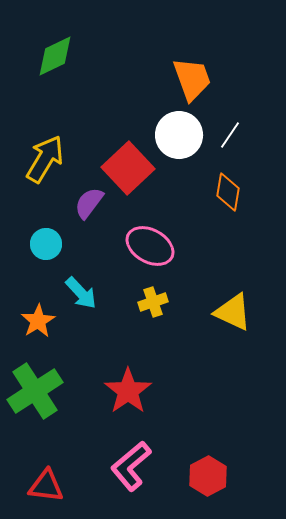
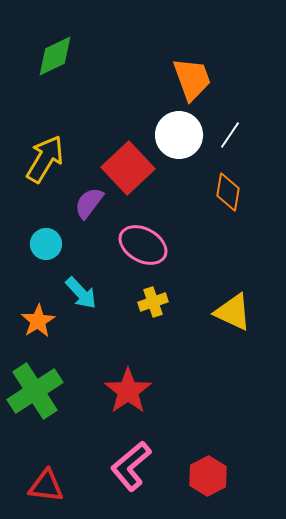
pink ellipse: moved 7 px left, 1 px up
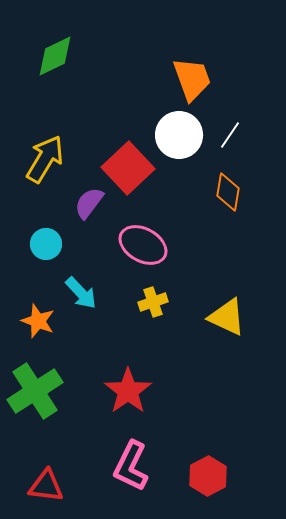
yellow triangle: moved 6 px left, 5 px down
orange star: rotated 20 degrees counterclockwise
pink L-shape: rotated 24 degrees counterclockwise
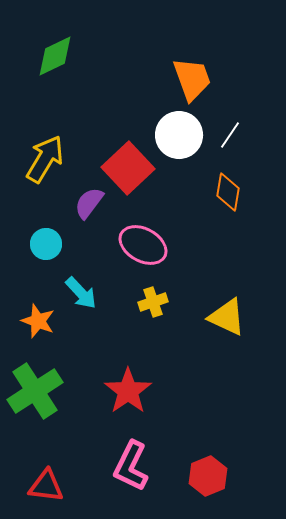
red hexagon: rotated 6 degrees clockwise
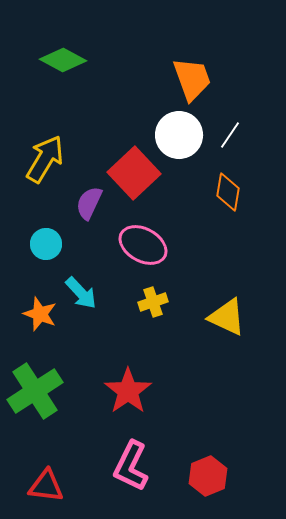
green diamond: moved 8 px right, 4 px down; rotated 54 degrees clockwise
red square: moved 6 px right, 5 px down
purple semicircle: rotated 12 degrees counterclockwise
orange star: moved 2 px right, 7 px up
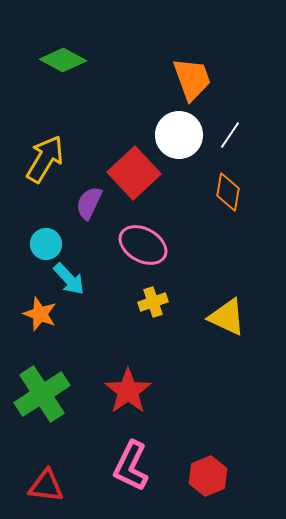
cyan arrow: moved 12 px left, 14 px up
green cross: moved 7 px right, 3 px down
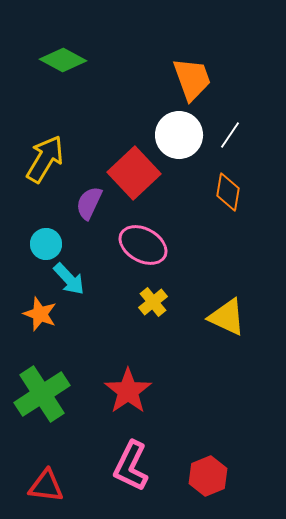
yellow cross: rotated 20 degrees counterclockwise
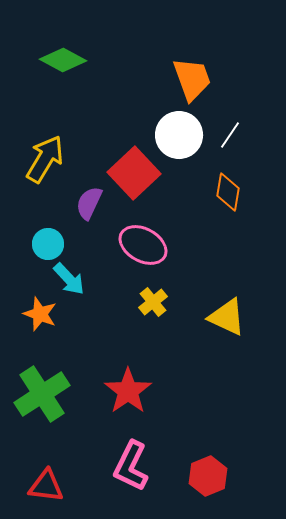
cyan circle: moved 2 px right
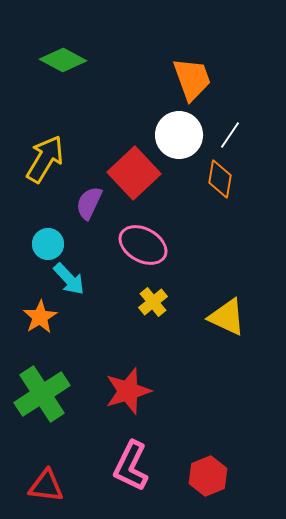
orange diamond: moved 8 px left, 13 px up
orange star: moved 3 px down; rotated 20 degrees clockwise
red star: rotated 18 degrees clockwise
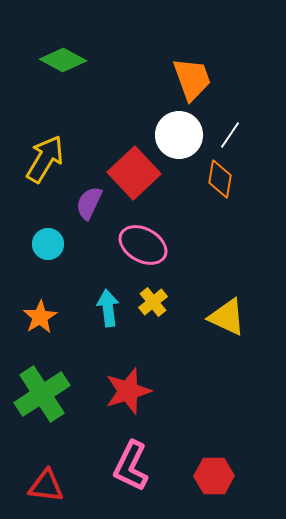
cyan arrow: moved 39 px right, 29 px down; rotated 144 degrees counterclockwise
red hexagon: moved 6 px right; rotated 21 degrees clockwise
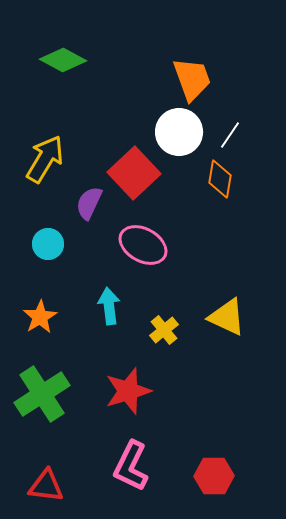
white circle: moved 3 px up
yellow cross: moved 11 px right, 28 px down
cyan arrow: moved 1 px right, 2 px up
